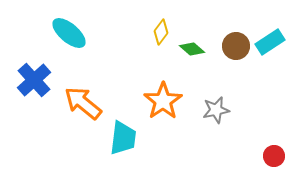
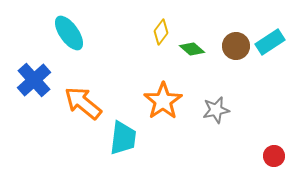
cyan ellipse: rotated 15 degrees clockwise
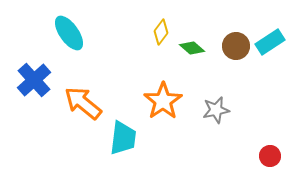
green diamond: moved 1 px up
red circle: moved 4 px left
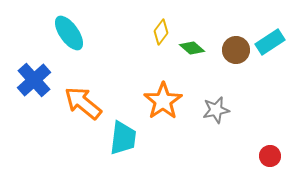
brown circle: moved 4 px down
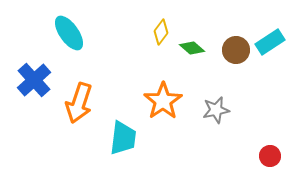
orange arrow: moved 4 px left; rotated 111 degrees counterclockwise
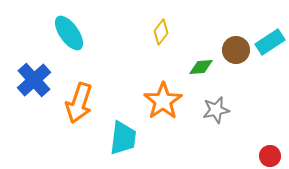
green diamond: moved 9 px right, 19 px down; rotated 45 degrees counterclockwise
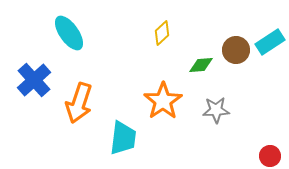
yellow diamond: moved 1 px right, 1 px down; rotated 10 degrees clockwise
green diamond: moved 2 px up
gray star: rotated 8 degrees clockwise
